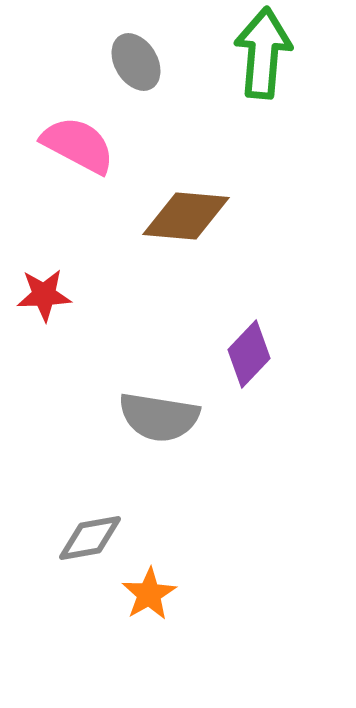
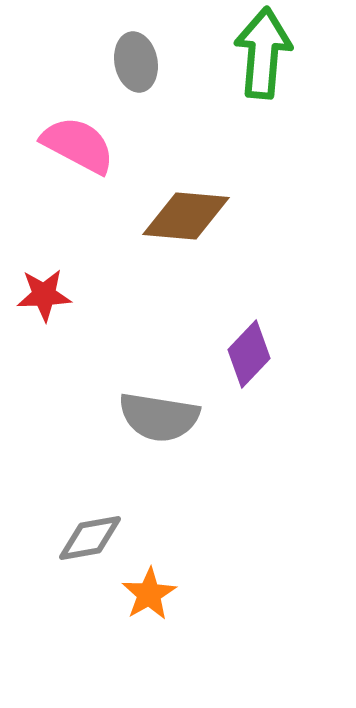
gray ellipse: rotated 20 degrees clockwise
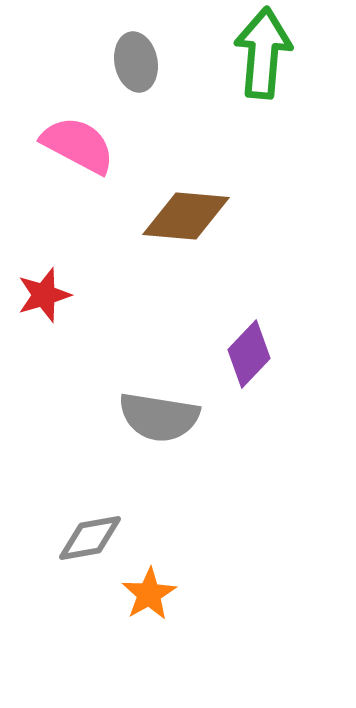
red star: rotated 14 degrees counterclockwise
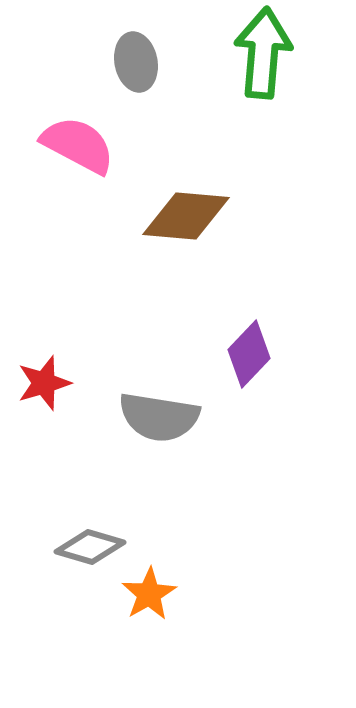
red star: moved 88 px down
gray diamond: moved 9 px down; rotated 26 degrees clockwise
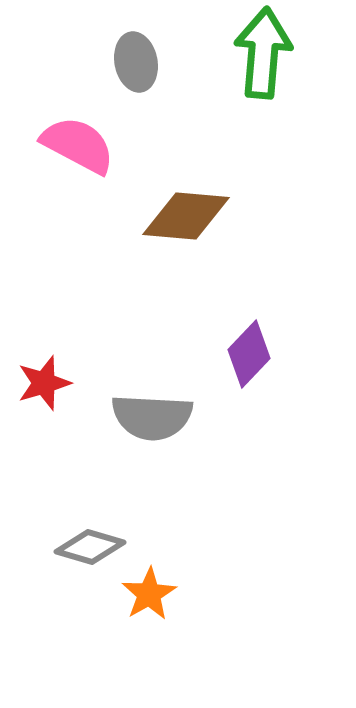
gray semicircle: moved 7 px left; rotated 6 degrees counterclockwise
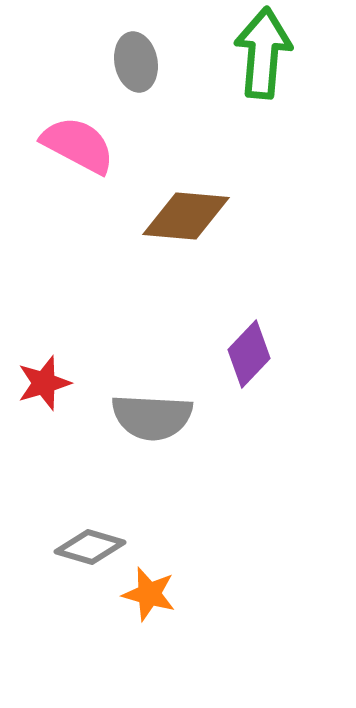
orange star: rotated 26 degrees counterclockwise
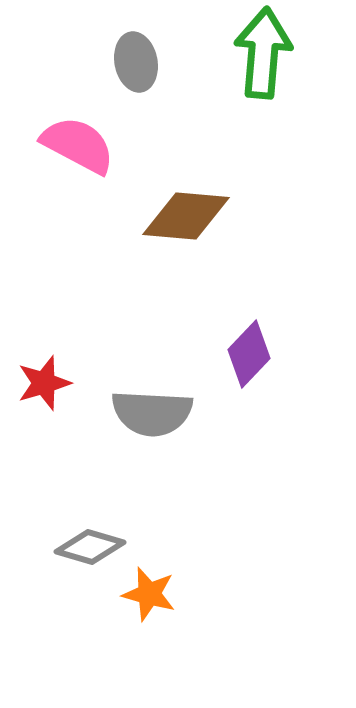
gray semicircle: moved 4 px up
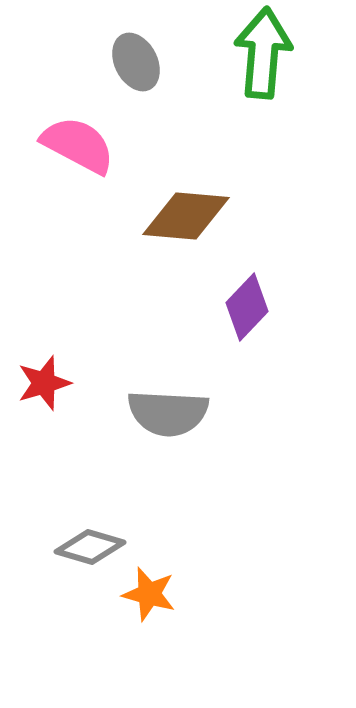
gray ellipse: rotated 16 degrees counterclockwise
purple diamond: moved 2 px left, 47 px up
gray semicircle: moved 16 px right
